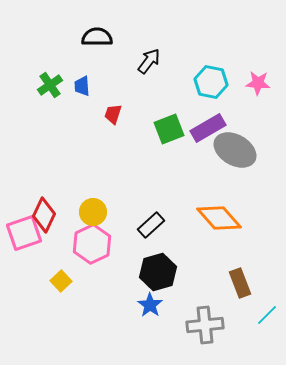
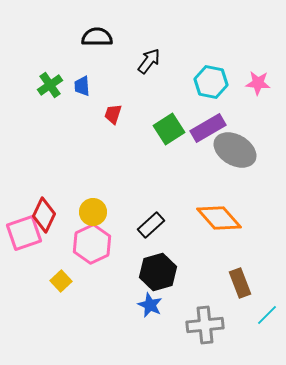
green square: rotated 12 degrees counterclockwise
blue star: rotated 10 degrees counterclockwise
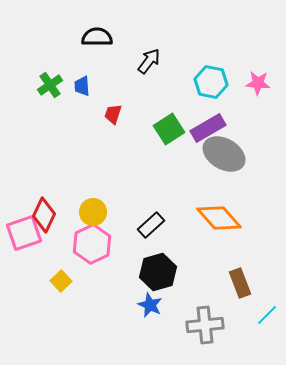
gray ellipse: moved 11 px left, 4 px down
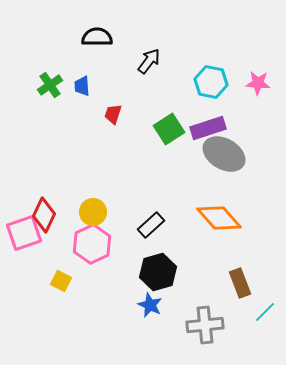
purple rectangle: rotated 12 degrees clockwise
yellow square: rotated 20 degrees counterclockwise
cyan line: moved 2 px left, 3 px up
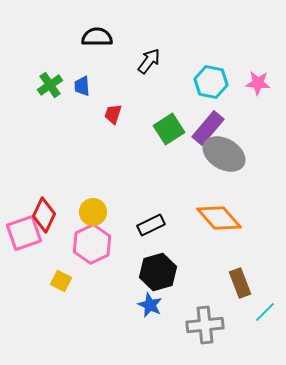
purple rectangle: rotated 32 degrees counterclockwise
black rectangle: rotated 16 degrees clockwise
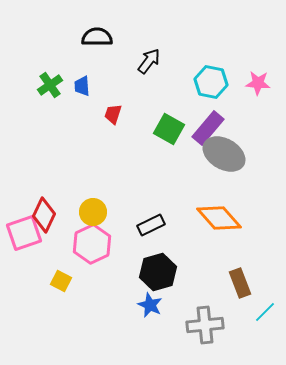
green square: rotated 28 degrees counterclockwise
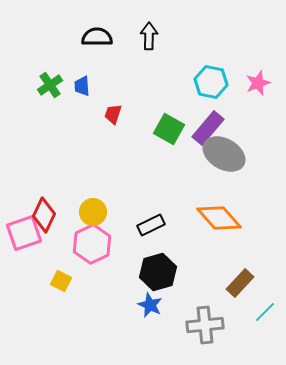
black arrow: moved 25 px up; rotated 36 degrees counterclockwise
pink star: rotated 25 degrees counterclockwise
brown rectangle: rotated 64 degrees clockwise
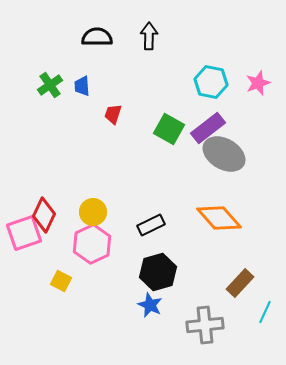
purple rectangle: rotated 12 degrees clockwise
cyan line: rotated 20 degrees counterclockwise
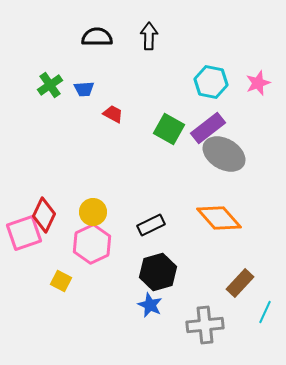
blue trapezoid: moved 2 px right, 3 px down; rotated 90 degrees counterclockwise
red trapezoid: rotated 100 degrees clockwise
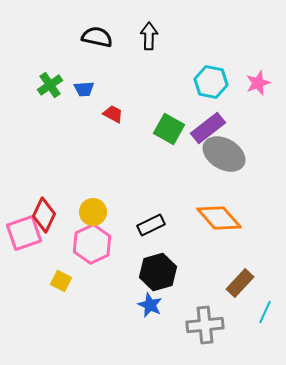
black semicircle: rotated 12 degrees clockwise
